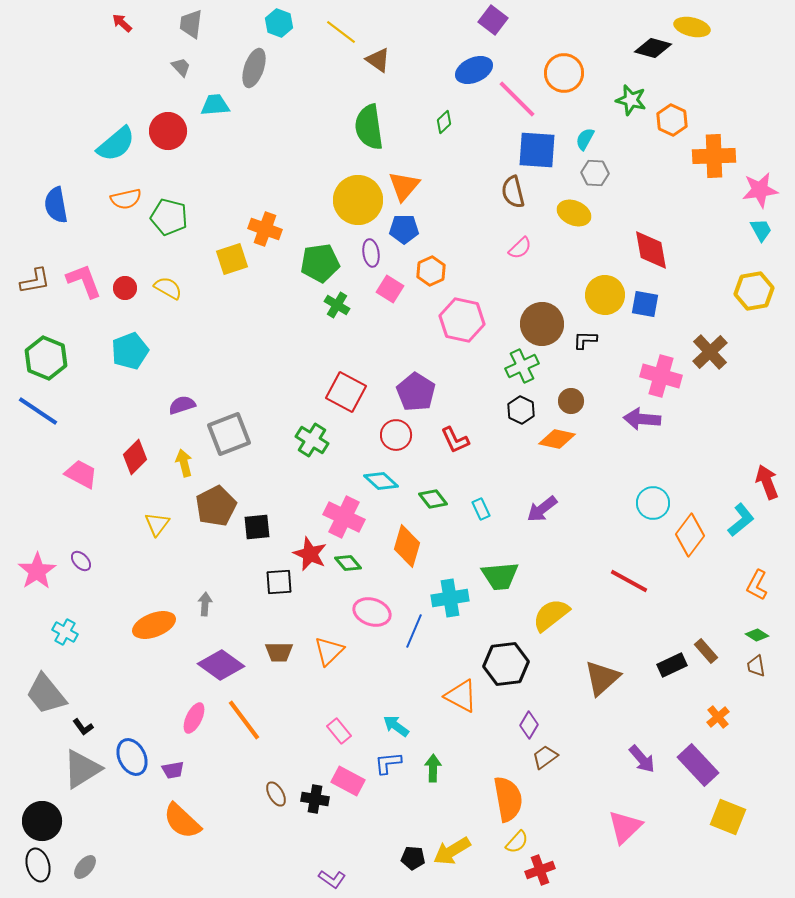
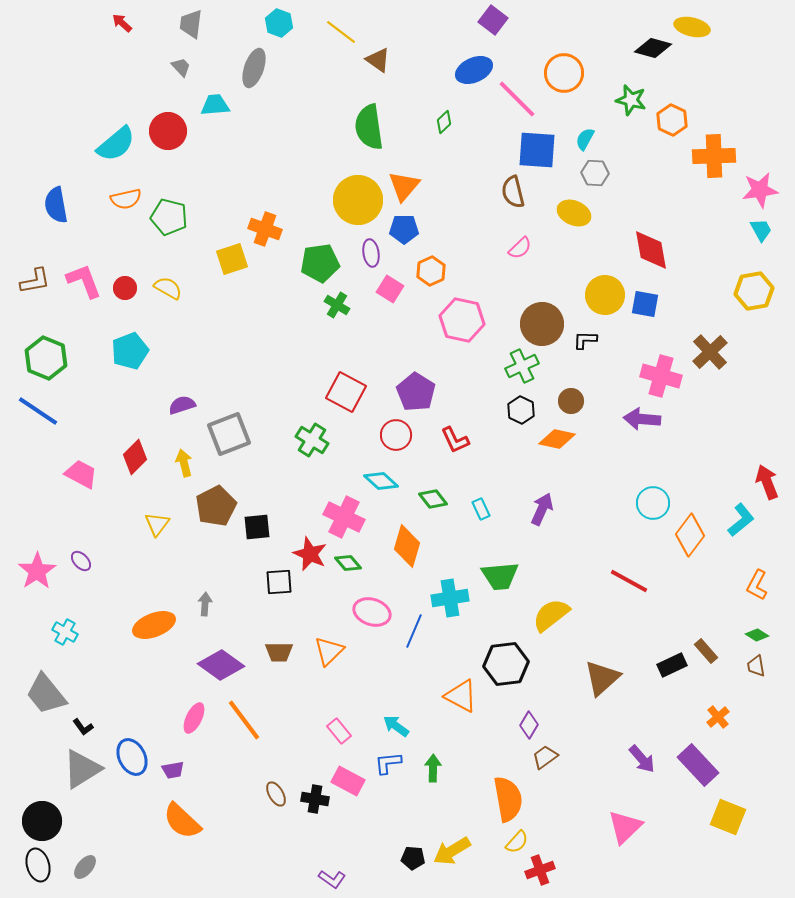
purple arrow at (542, 509): rotated 152 degrees clockwise
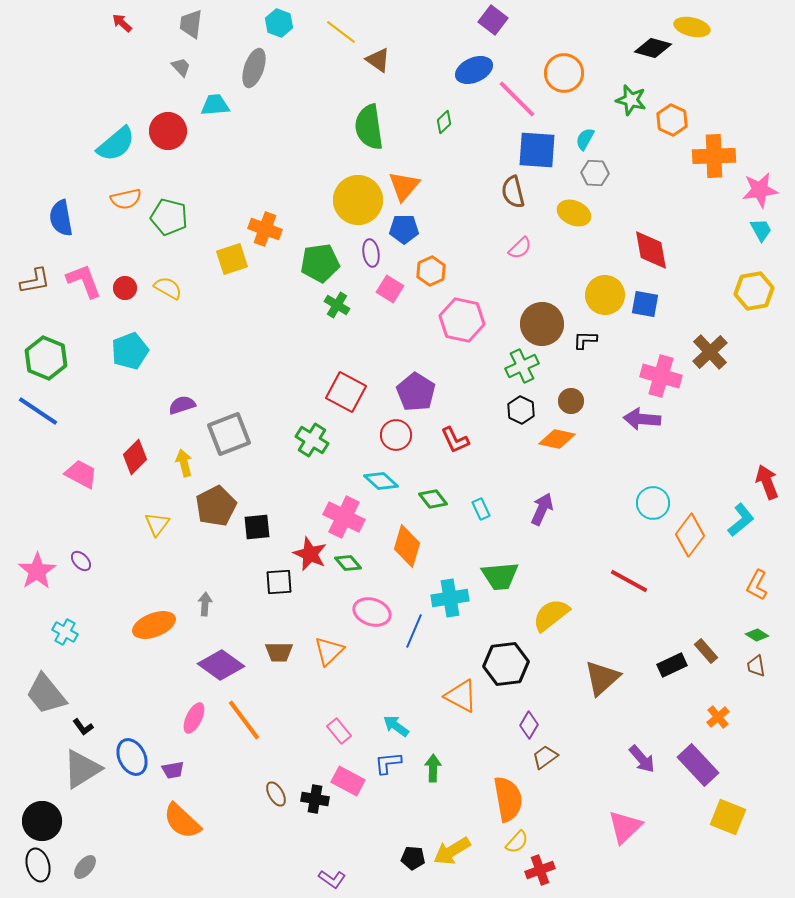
blue semicircle at (56, 205): moved 5 px right, 13 px down
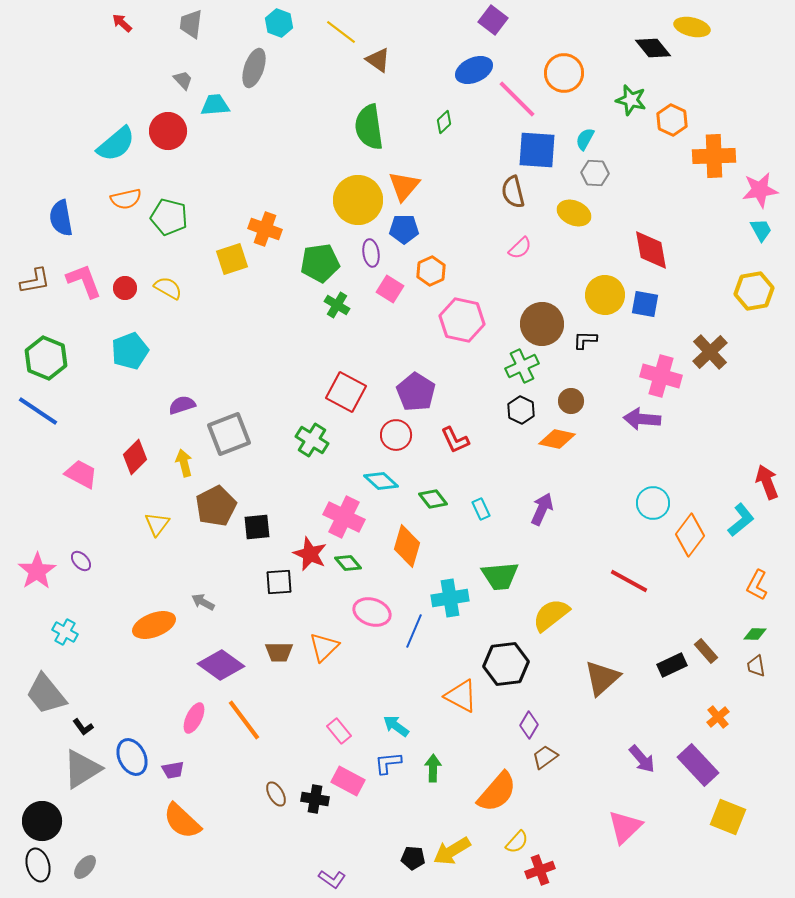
black diamond at (653, 48): rotated 36 degrees clockwise
gray trapezoid at (181, 67): moved 2 px right, 13 px down
gray arrow at (205, 604): moved 2 px left, 2 px up; rotated 65 degrees counterclockwise
green diamond at (757, 635): moved 2 px left, 1 px up; rotated 30 degrees counterclockwise
orange triangle at (329, 651): moved 5 px left, 4 px up
orange semicircle at (508, 799): moved 11 px left, 7 px up; rotated 51 degrees clockwise
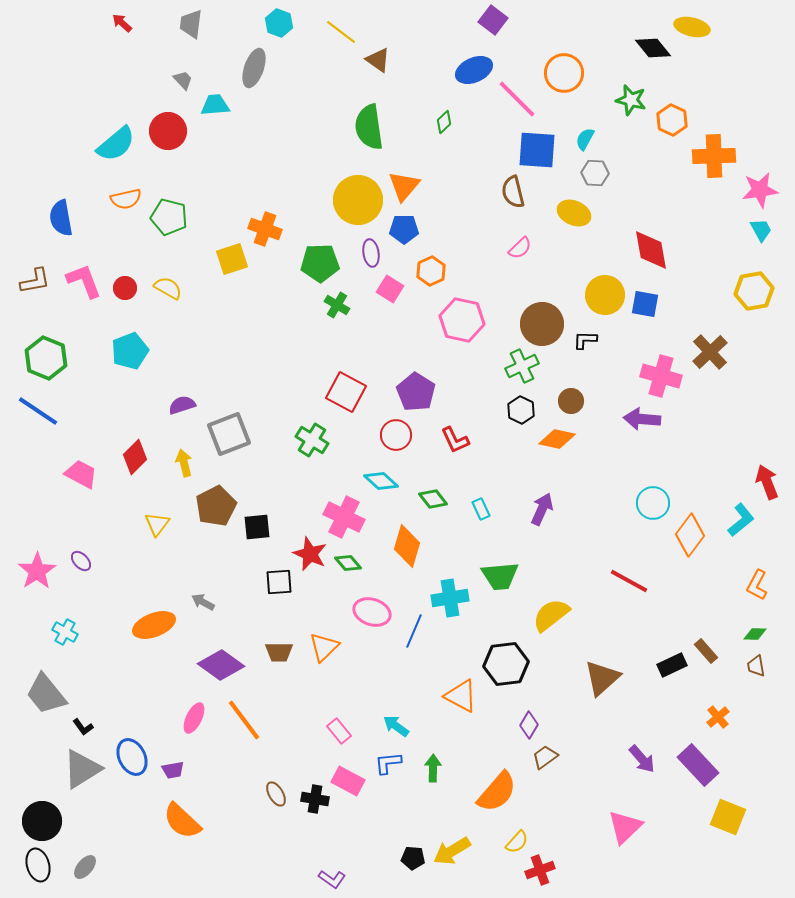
green pentagon at (320, 263): rotated 6 degrees clockwise
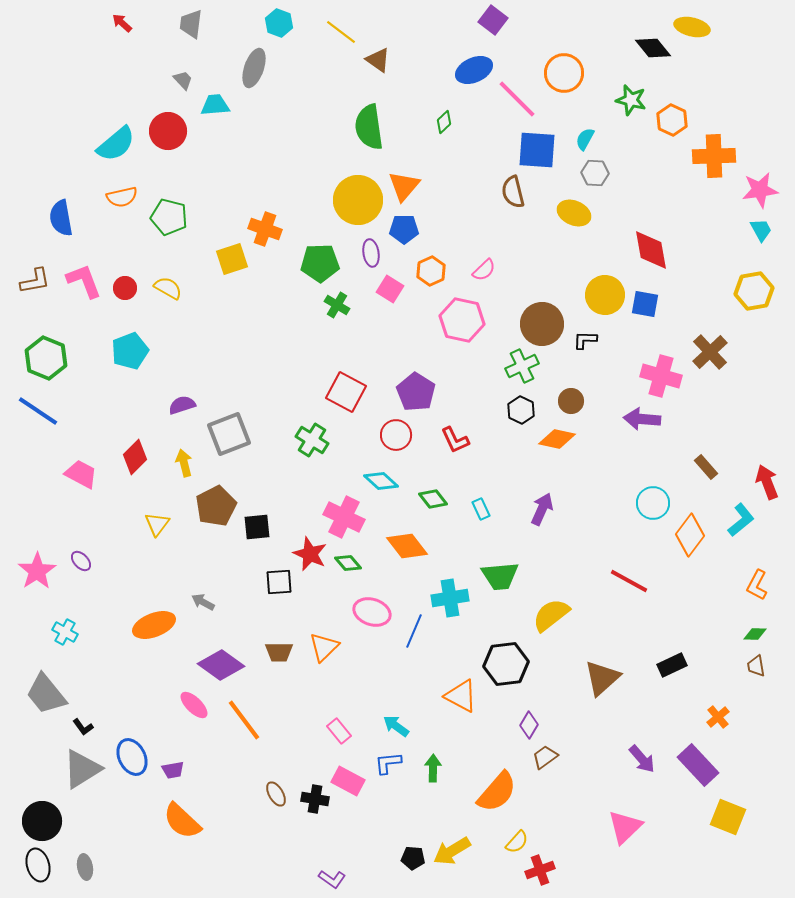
orange semicircle at (126, 199): moved 4 px left, 2 px up
pink semicircle at (520, 248): moved 36 px left, 22 px down
orange diamond at (407, 546): rotated 54 degrees counterclockwise
brown rectangle at (706, 651): moved 184 px up
pink ellipse at (194, 718): moved 13 px up; rotated 72 degrees counterclockwise
gray ellipse at (85, 867): rotated 50 degrees counterclockwise
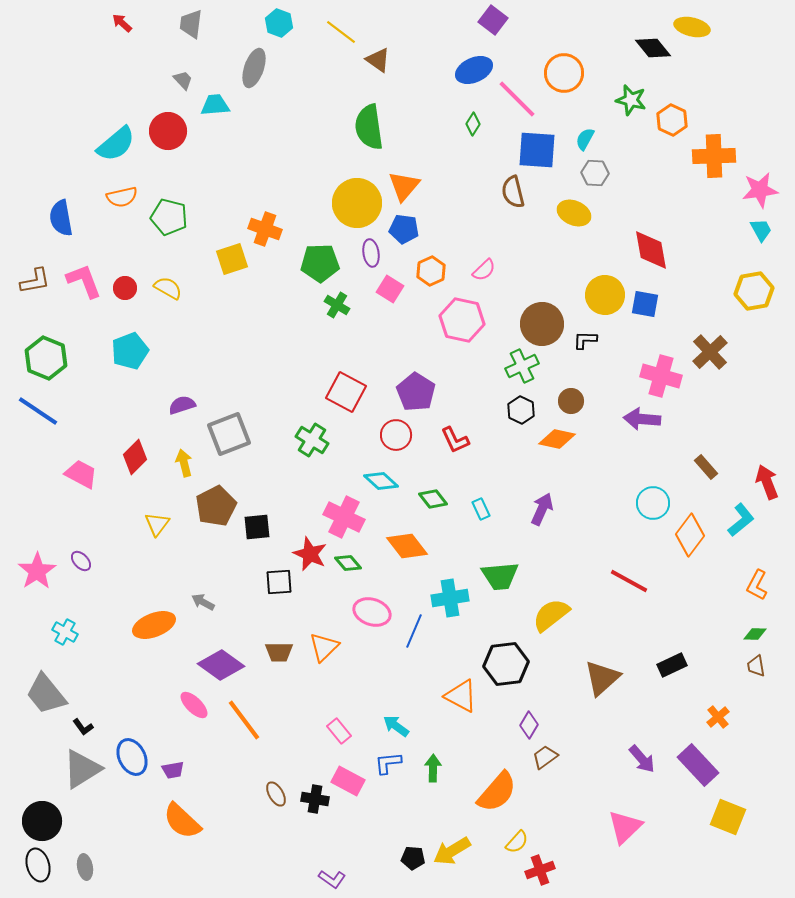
green diamond at (444, 122): moved 29 px right, 2 px down; rotated 15 degrees counterclockwise
yellow circle at (358, 200): moved 1 px left, 3 px down
blue pentagon at (404, 229): rotated 8 degrees clockwise
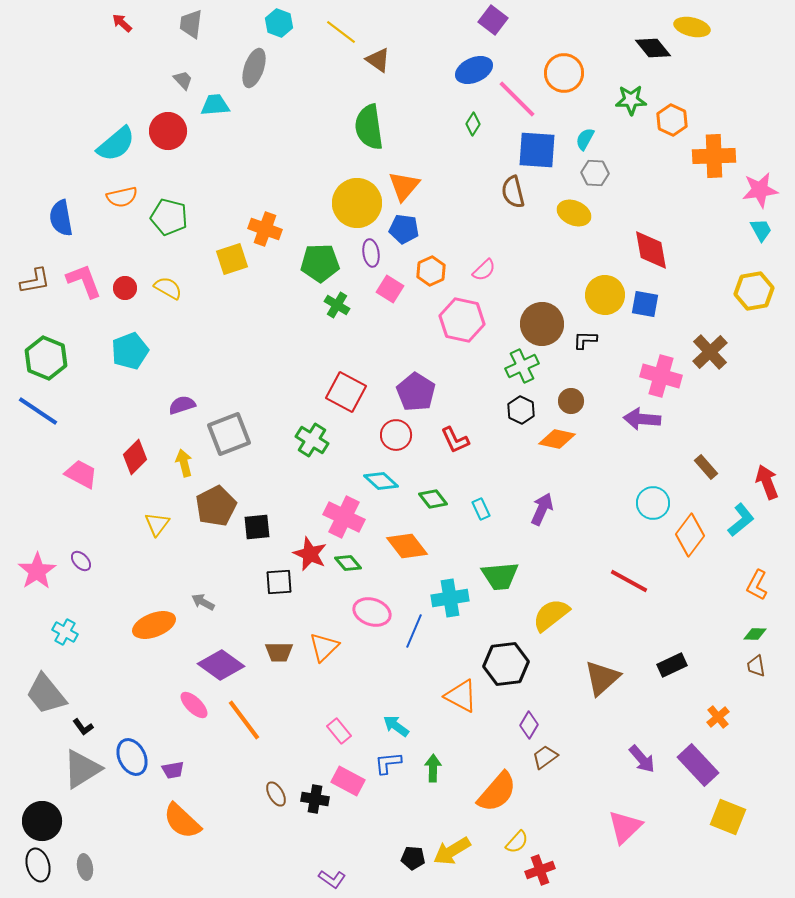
green star at (631, 100): rotated 16 degrees counterclockwise
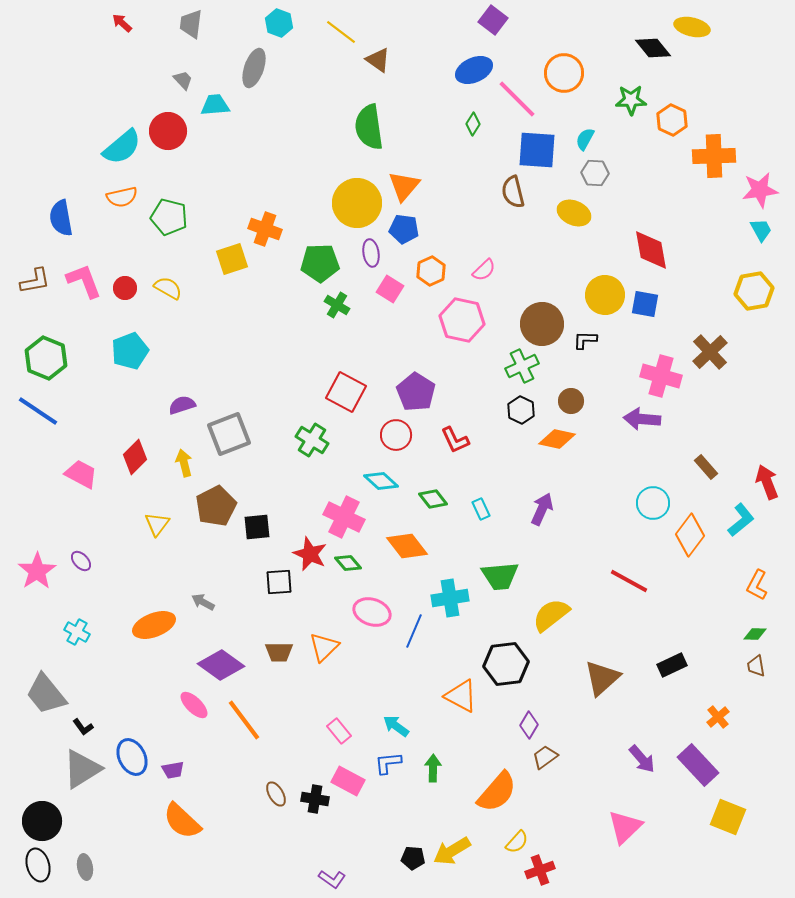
cyan semicircle at (116, 144): moved 6 px right, 3 px down
cyan cross at (65, 632): moved 12 px right
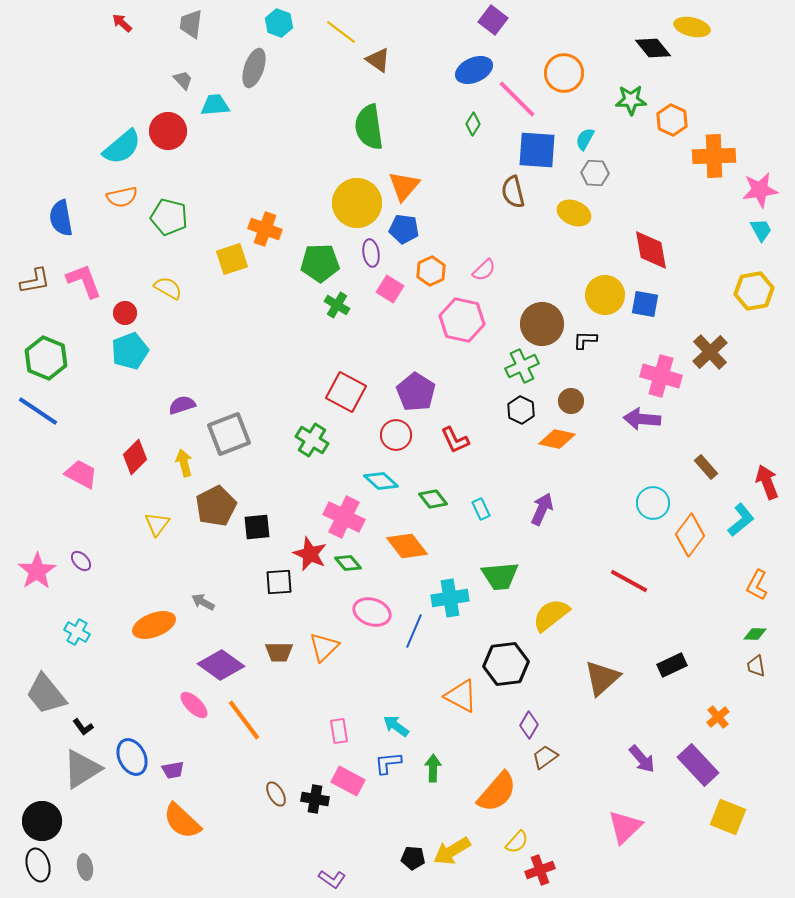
red circle at (125, 288): moved 25 px down
pink rectangle at (339, 731): rotated 30 degrees clockwise
